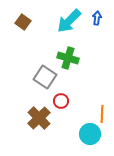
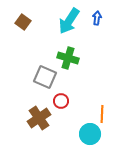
cyan arrow: rotated 12 degrees counterclockwise
gray square: rotated 10 degrees counterclockwise
brown cross: rotated 10 degrees clockwise
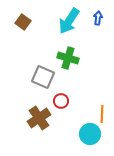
blue arrow: moved 1 px right
gray square: moved 2 px left
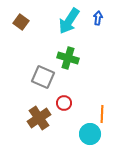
brown square: moved 2 px left
red circle: moved 3 px right, 2 px down
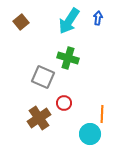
brown square: rotated 14 degrees clockwise
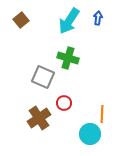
brown square: moved 2 px up
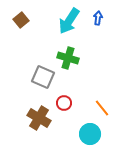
orange line: moved 6 px up; rotated 42 degrees counterclockwise
brown cross: rotated 25 degrees counterclockwise
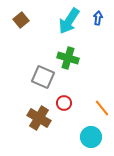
cyan circle: moved 1 px right, 3 px down
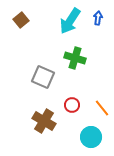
cyan arrow: moved 1 px right
green cross: moved 7 px right
red circle: moved 8 px right, 2 px down
brown cross: moved 5 px right, 3 px down
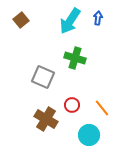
brown cross: moved 2 px right, 2 px up
cyan circle: moved 2 px left, 2 px up
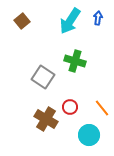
brown square: moved 1 px right, 1 px down
green cross: moved 3 px down
gray square: rotated 10 degrees clockwise
red circle: moved 2 px left, 2 px down
